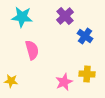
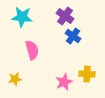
purple cross: rotated 12 degrees counterclockwise
blue cross: moved 12 px left
yellow star: moved 4 px right, 2 px up; rotated 16 degrees counterclockwise
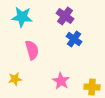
blue cross: moved 1 px right, 3 px down
yellow cross: moved 5 px right, 13 px down
pink star: moved 3 px left, 1 px up; rotated 18 degrees counterclockwise
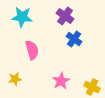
pink star: rotated 12 degrees clockwise
yellow cross: rotated 21 degrees clockwise
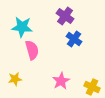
cyan star: moved 10 px down
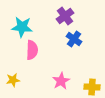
purple cross: rotated 18 degrees clockwise
pink semicircle: rotated 18 degrees clockwise
yellow star: moved 2 px left, 1 px down
yellow cross: rotated 21 degrees counterclockwise
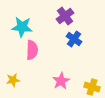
yellow cross: rotated 14 degrees clockwise
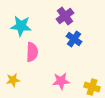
cyan star: moved 1 px left, 1 px up
pink semicircle: moved 2 px down
pink star: rotated 24 degrees clockwise
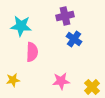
purple cross: rotated 24 degrees clockwise
yellow cross: rotated 28 degrees clockwise
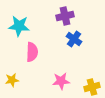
cyan star: moved 2 px left
yellow star: moved 1 px left
yellow cross: rotated 28 degrees clockwise
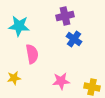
pink semicircle: moved 2 px down; rotated 12 degrees counterclockwise
yellow star: moved 2 px right, 2 px up
yellow cross: rotated 28 degrees clockwise
